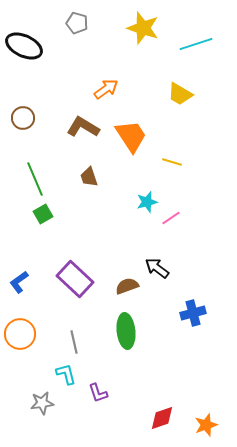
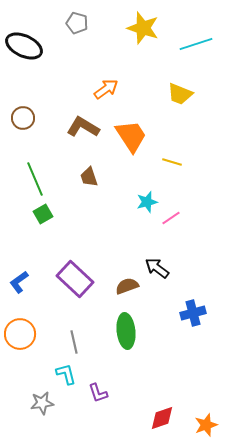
yellow trapezoid: rotated 8 degrees counterclockwise
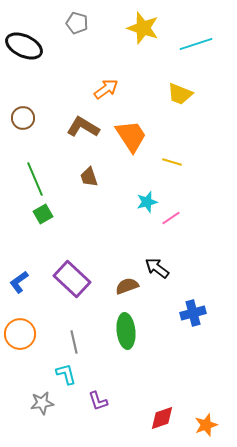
purple rectangle: moved 3 px left
purple L-shape: moved 8 px down
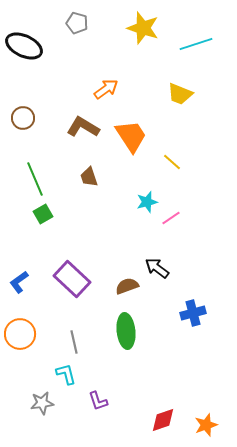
yellow line: rotated 24 degrees clockwise
red diamond: moved 1 px right, 2 px down
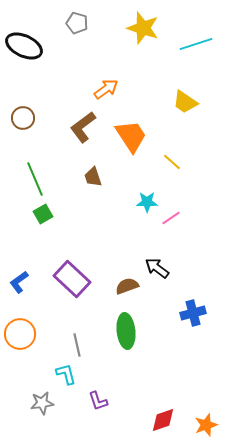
yellow trapezoid: moved 5 px right, 8 px down; rotated 12 degrees clockwise
brown L-shape: rotated 68 degrees counterclockwise
brown trapezoid: moved 4 px right
cyan star: rotated 15 degrees clockwise
gray line: moved 3 px right, 3 px down
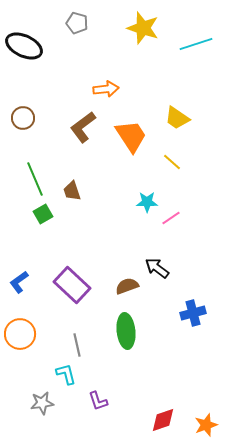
orange arrow: rotated 30 degrees clockwise
yellow trapezoid: moved 8 px left, 16 px down
brown trapezoid: moved 21 px left, 14 px down
purple rectangle: moved 6 px down
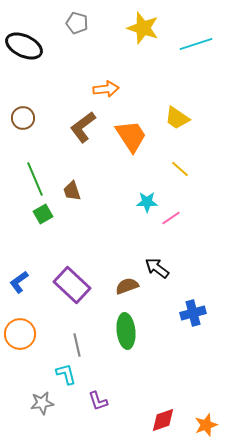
yellow line: moved 8 px right, 7 px down
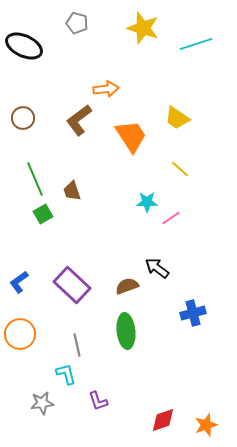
brown L-shape: moved 4 px left, 7 px up
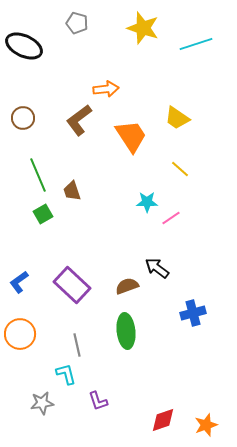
green line: moved 3 px right, 4 px up
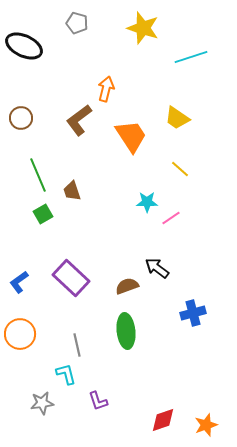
cyan line: moved 5 px left, 13 px down
orange arrow: rotated 70 degrees counterclockwise
brown circle: moved 2 px left
purple rectangle: moved 1 px left, 7 px up
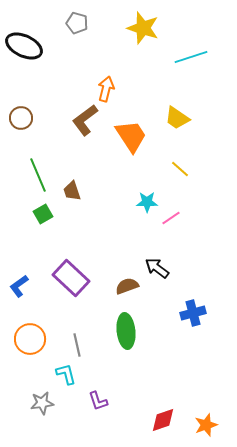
brown L-shape: moved 6 px right
blue L-shape: moved 4 px down
orange circle: moved 10 px right, 5 px down
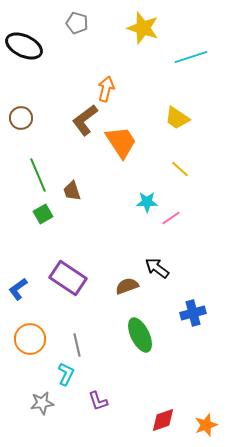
orange trapezoid: moved 10 px left, 6 px down
purple rectangle: moved 3 px left; rotated 9 degrees counterclockwise
blue L-shape: moved 1 px left, 3 px down
green ellipse: moved 14 px right, 4 px down; rotated 20 degrees counterclockwise
cyan L-shape: rotated 40 degrees clockwise
